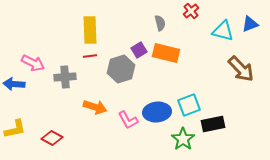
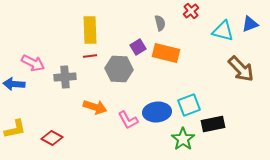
purple square: moved 1 px left, 3 px up
gray hexagon: moved 2 px left; rotated 20 degrees clockwise
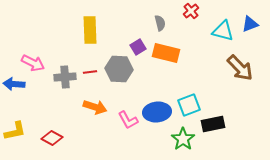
red line: moved 16 px down
brown arrow: moved 1 px left, 1 px up
yellow L-shape: moved 2 px down
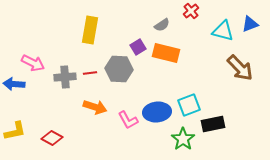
gray semicircle: moved 2 px right, 2 px down; rotated 70 degrees clockwise
yellow rectangle: rotated 12 degrees clockwise
red line: moved 1 px down
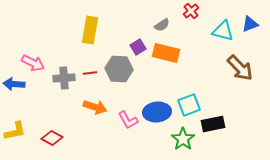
gray cross: moved 1 px left, 1 px down
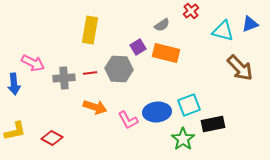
blue arrow: rotated 100 degrees counterclockwise
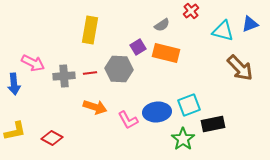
gray cross: moved 2 px up
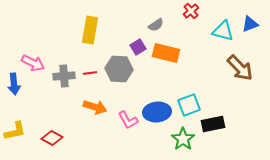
gray semicircle: moved 6 px left
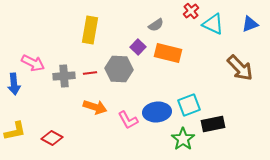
cyan triangle: moved 10 px left, 7 px up; rotated 10 degrees clockwise
purple square: rotated 14 degrees counterclockwise
orange rectangle: moved 2 px right
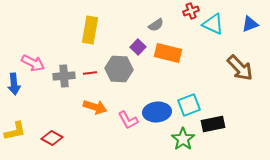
red cross: rotated 21 degrees clockwise
